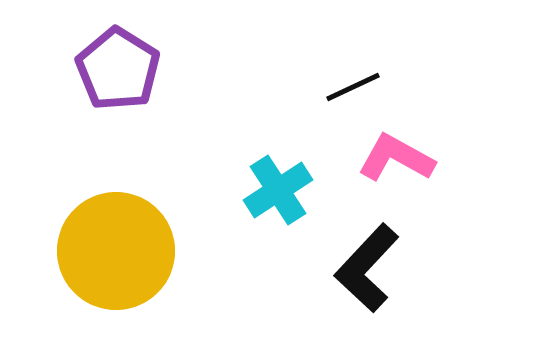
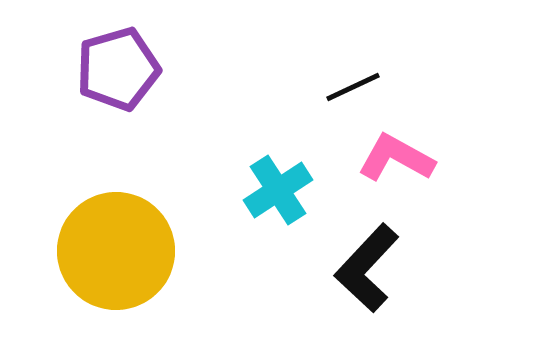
purple pentagon: rotated 24 degrees clockwise
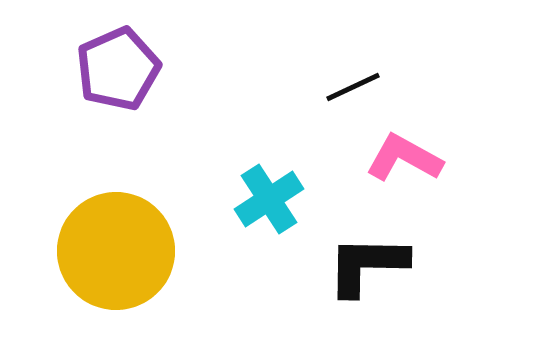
purple pentagon: rotated 8 degrees counterclockwise
pink L-shape: moved 8 px right
cyan cross: moved 9 px left, 9 px down
black L-shape: moved 3 px up; rotated 48 degrees clockwise
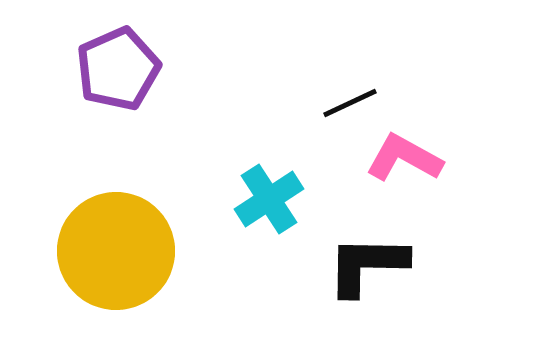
black line: moved 3 px left, 16 px down
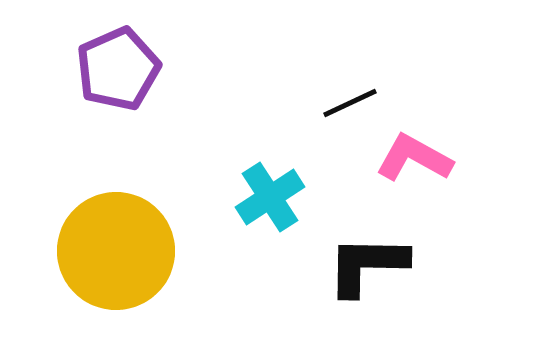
pink L-shape: moved 10 px right
cyan cross: moved 1 px right, 2 px up
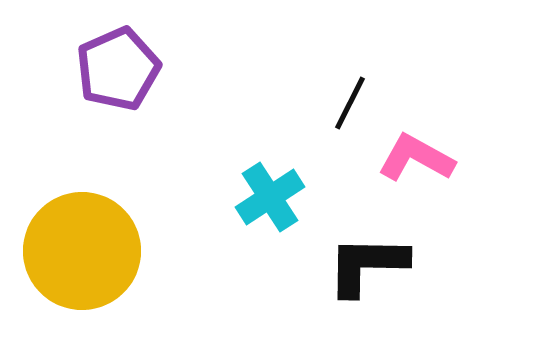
black line: rotated 38 degrees counterclockwise
pink L-shape: moved 2 px right
yellow circle: moved 34 px left
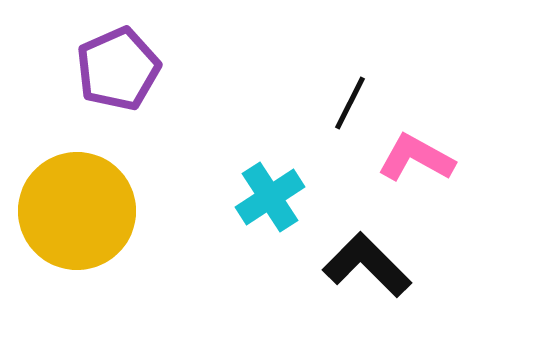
yellow circle: moved 5 px left, 40 px up
black L-shape: rotated 44 degrees clockwise
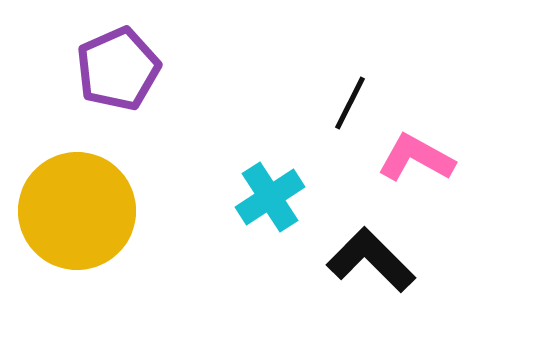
black L-shape: moved 4 px right, 5 px up
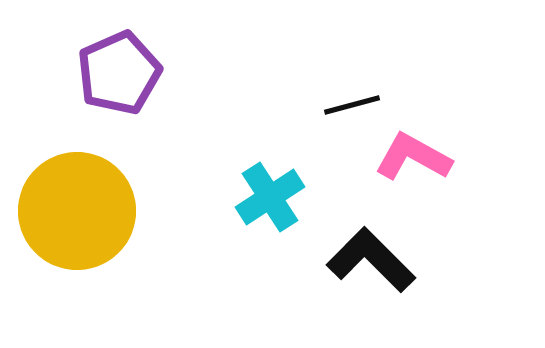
purple pentagon: moved 1 px right, 4 px down
black line: moved 2 px right, 2 px down; rotated 48 degrees clockwise
pink L-shape: moved 3 px left, 1 px up
